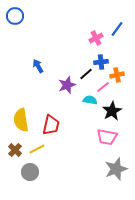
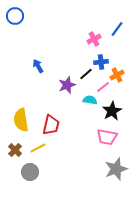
pink cross: moved 2 px left, 1 px down
orange cross: rotated 16 degrees counterclockwise
yellow line: moved 1 px right, 1 px up
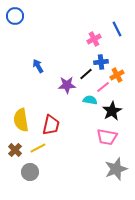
blue line: rotated 63 degrees counterclockwise
purple star: rotated 18 degrees clockwise
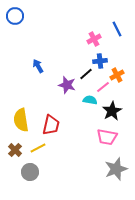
blue cross: moved 1 px left, 1 px up
purple star: rotated 18 degrees clockwise
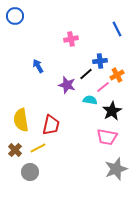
pink cross: moved 23 px left; rotated 16 degrees clockwise
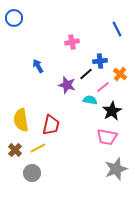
blue circle: moved 1 px left, 2 px down
pink cross: moved 1 px right, 3 px down
orange cross: moved 3 px right, 1 px up; rotated 24 degrees counterclockwise
gray circle: moved 2 px right, 1 px down
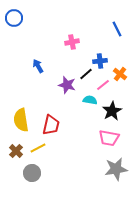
pink line: moved 2 px up
pink trapezoid: moved 2 px right, 1 px down
brown cross: moved 1 px right, 1 px down
gray star: rotated 10 degrees clockwise
